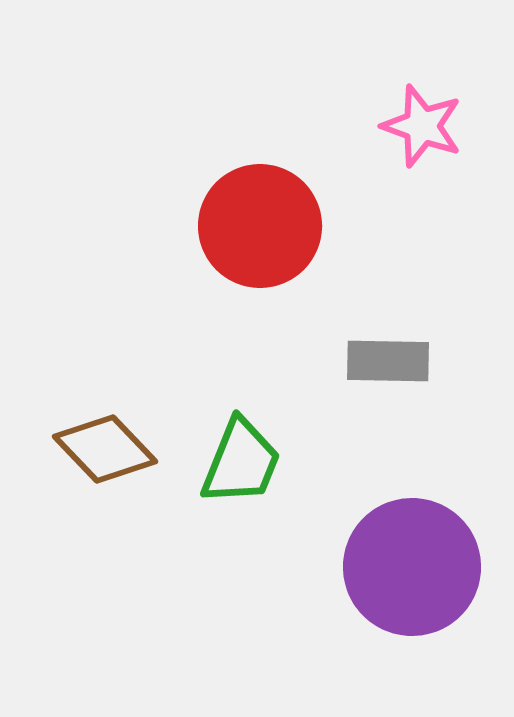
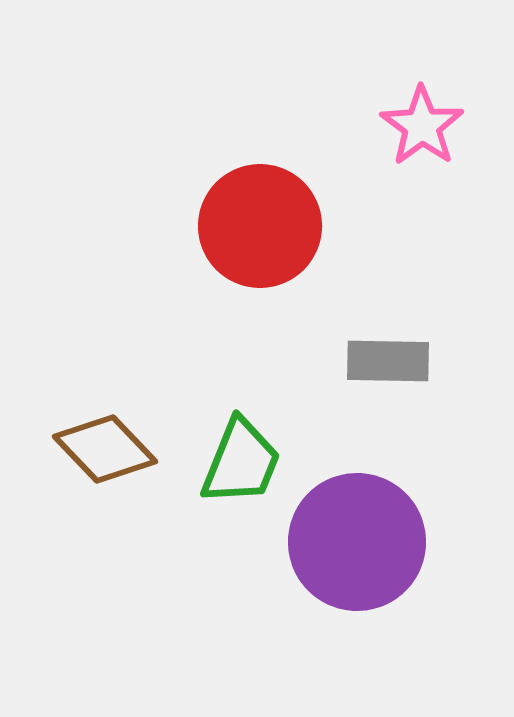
pink star: rotated 16 degrees clockwise
purple circle: moved 55 px left, 25 px up
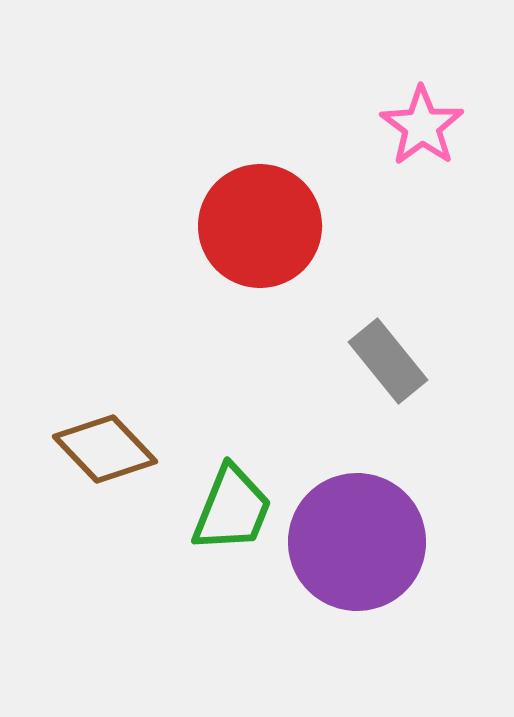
gray rectangle: rotated 50 degrees clockwise
green trapezoid: moved 9 px left, 47 px down
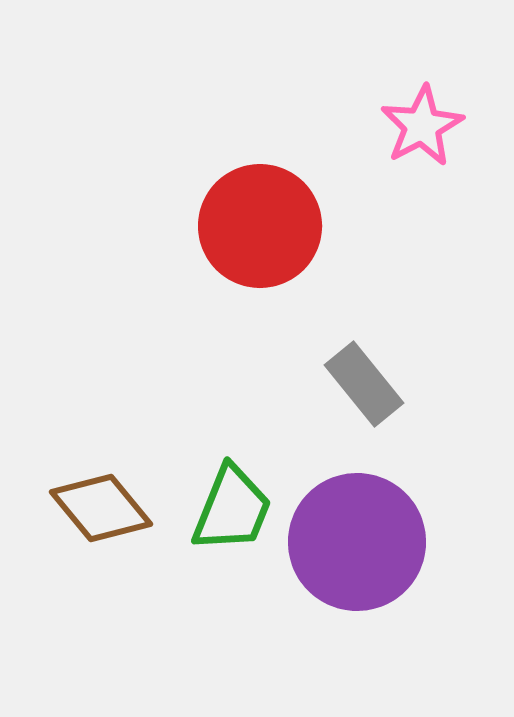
pink star: rotated 8 degrees clockwise
gray rectangle: moved 24 px left, 23 px down
brown diamond: moved 4 px left, 59 px down; rotated 4 degrees clockwise
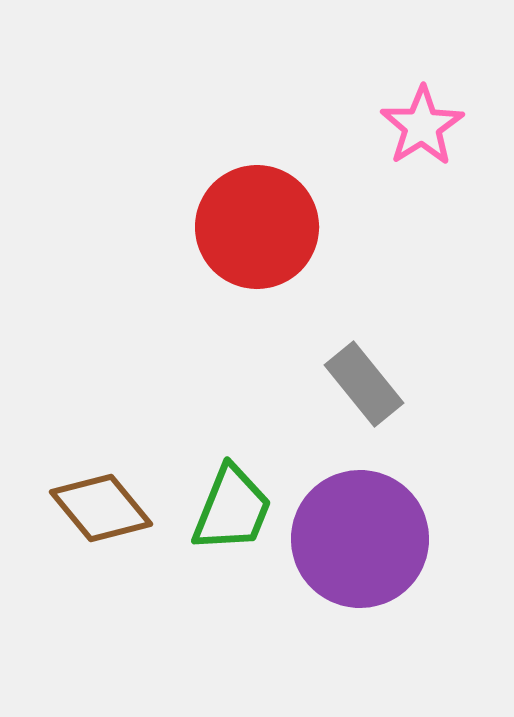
pink star: rotated 4 degrees counterclockwise
red circle: moved 3 px left, 1 px down
purple circle: moved 3 px right, 3 px up
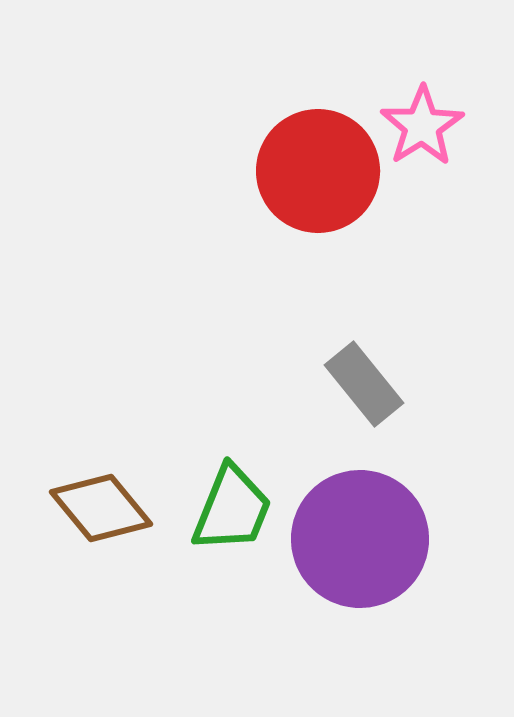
red circle: moved 61 px right, 56 px up
